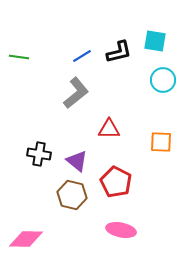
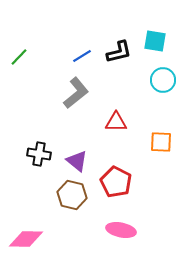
green line: rotated 54 degrees counterclockwise
red triangle: moved 7 px right, 7 px up
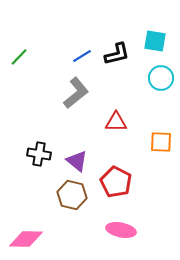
black L-shape: moved 2 px left, 2 px down
cyan circle: moved 2 px left, 2 px up
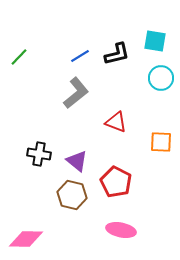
blue line: moved 2 px left
red triangle: rotated 20 degrees clockwise
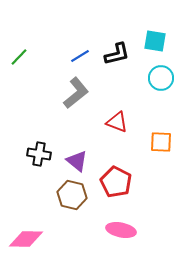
red triangle: moved 1 px right
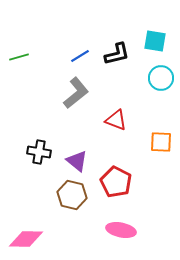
green line: rotated 30 degrees clockwise
red triangle: moved 1 px left, 2 px up
black cross: moved 2 px up
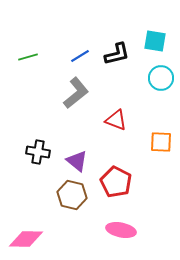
green line: moved 9 px right
black cross: moved 1 px left
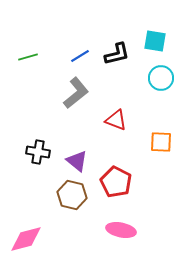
pink diamond: rotated 16 degrees counterclockwise
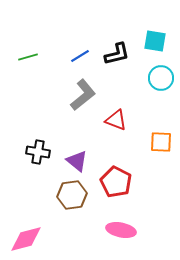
gray L-shape: moved 7 px right, 2 px down
brown hexagon: rotated 20 degrees counterclockwise
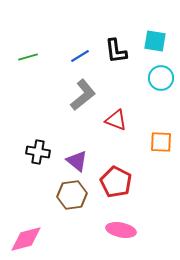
black L-shape: moved 1 px left, 3 px up; rotated 96 degrees clockwise
